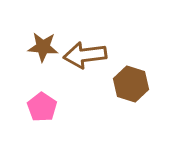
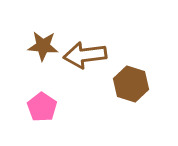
brown star: moved 1 px up
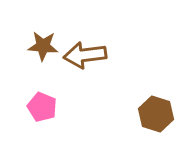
brown hexagon: moved 25 px right, 30 px down
pink pentagon: rotated 12 degrees counterclockwise
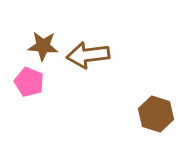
brown arrow: moved 3 px right
pink pentagon: moved 13 px left, 25 px up
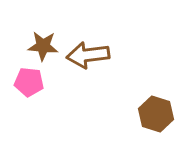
pink pentagon: rotated 16 degrees counterclockwise
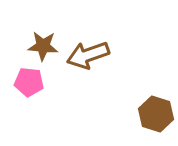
brown arrow: rotated 12 degrees counterclockwise
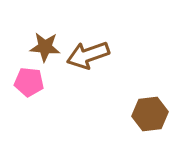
brown star: moved 2 px right, 1 px down
brown hexagon: moved 6 px left; rotated 24 degrees counterclockwise
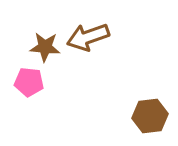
brown arrow: moved 18 px up
brown hexagon: moved 2 px down
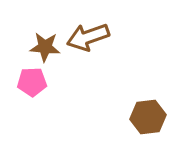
pink pentagon: moved 3 px right; rotated 8 degrees counterclockwise
brown hexagon: moved 2 px left, 1 px down
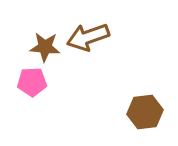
brown hexagon: moved 3 px left, 5 px up
